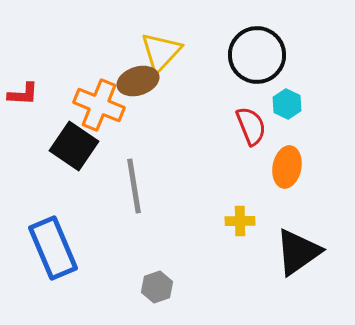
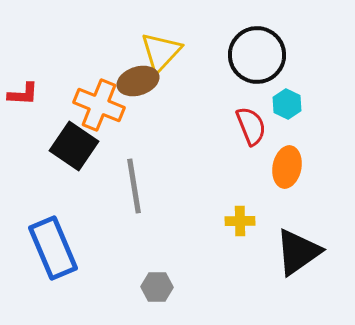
gray hexagon: rotated 20 degrees clockwise
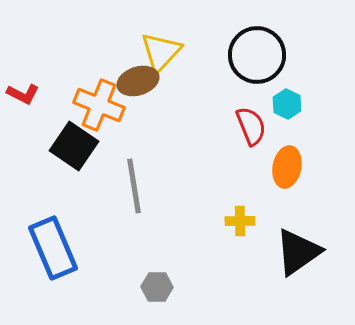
red L-shape: rotated 24 degrees clockwise
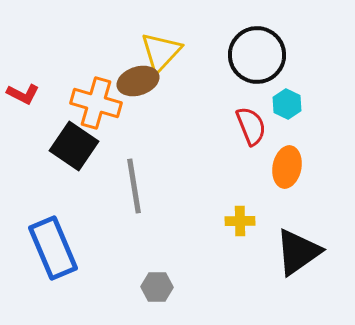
orange cross: moved 3 px left, 2 px up; rotated 6 degrees counterclockwise
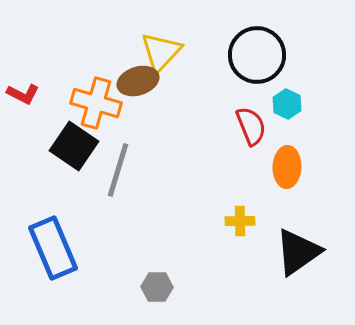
orange ellipse: rotated 9 degrees counterclockwise
gray line: moved 16 px left, 16 px up; rotated 26 degrees clockwise
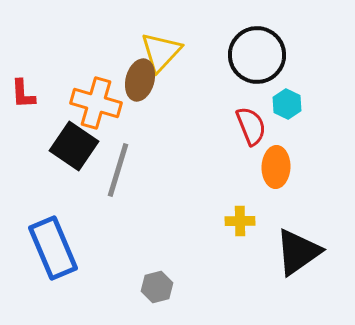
brown ellipse: moved 2 px right, 1 px up; rotated 57 degrees counterclockwise
red L-shape: rotated 60 degrees clockwise
orange ellipse: moved 11 px left
gray hexagon: rotated 16 degrees counterclockwise
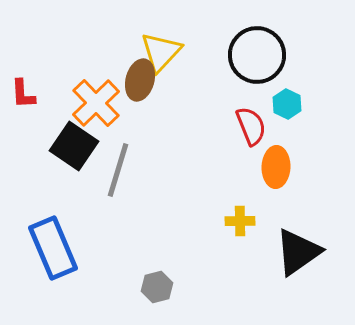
orange cross: rotated 30 degrees clockwise
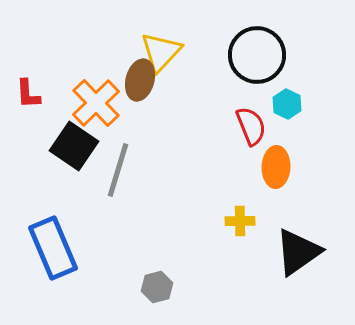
red L-shape: moved 5 px right
